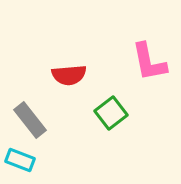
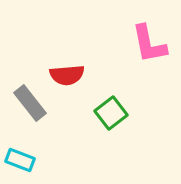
pink L-shape: moved 18 px up
red semicircle: moved 2 px left
gray rectangle: moved 17 px up
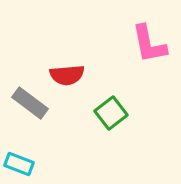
gray rectangle: rotated 15 degrees counterclockwise
cyan rectangle: moved 1 px left, 4 px down
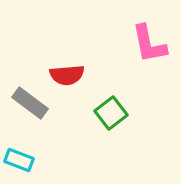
cyan rectangle: moved 4 px up
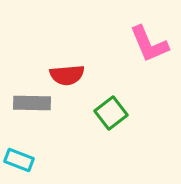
pink L-shape: rotated 12 degrees counterclockwise
gray rectangle: moved 2 px right; rotated 36 degrees counterclockwise
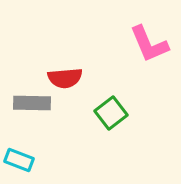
red semicircle: moved 2 px left, 3 px down
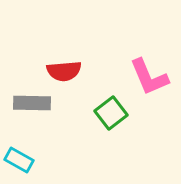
pink L-shape: moved 33 px down
red semicircle: moved 1 px left, 7 px up
cyan rectangle: rotated 8 degrees clockwise
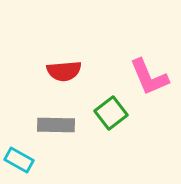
gray rectangle: moved 24 px right, 22 px down
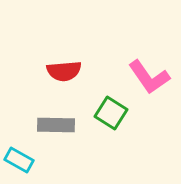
pink L-shape: rotated 12 degrees counterclockwise
green square: rotated 20 degrees counterclockwise
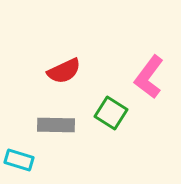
red semicircle: rotated 20 degrees counterclockwise
pink L-shape: rotated 72 degrees clockwise
cyan rectangle: rotated 12 degrees counterclockwise
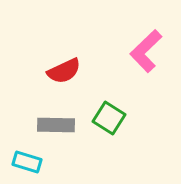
pink L-shape: moved 3 px left, 26 px up; rotated 9 degrees clockwise
green square: moved 2 px left, 5 px down
cyan rectangle: moved 8 px right, 2 px down
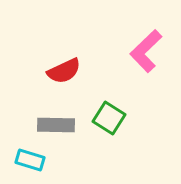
cyan rectangle: moved 3 px right, 2 px up
